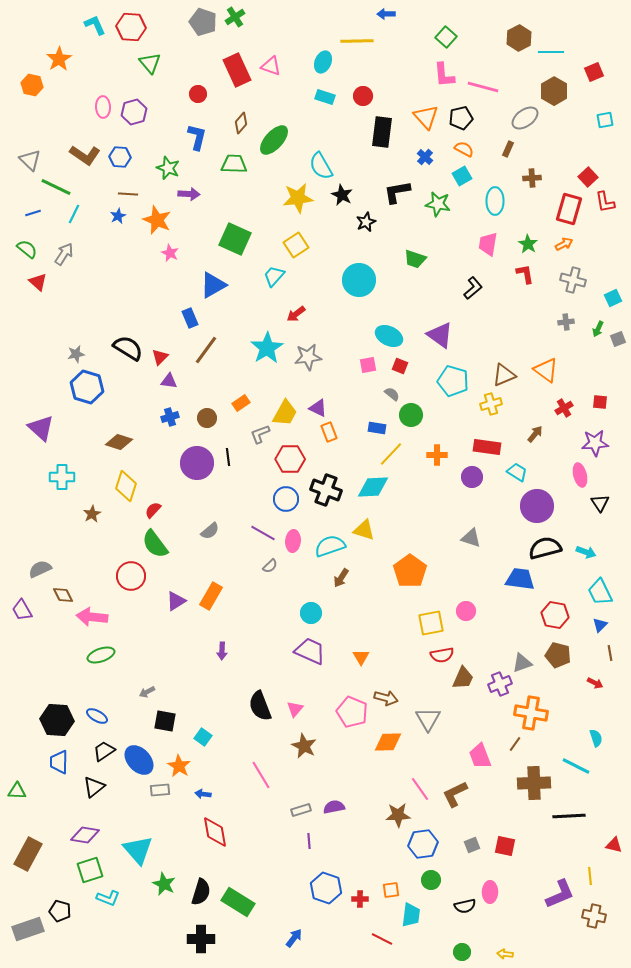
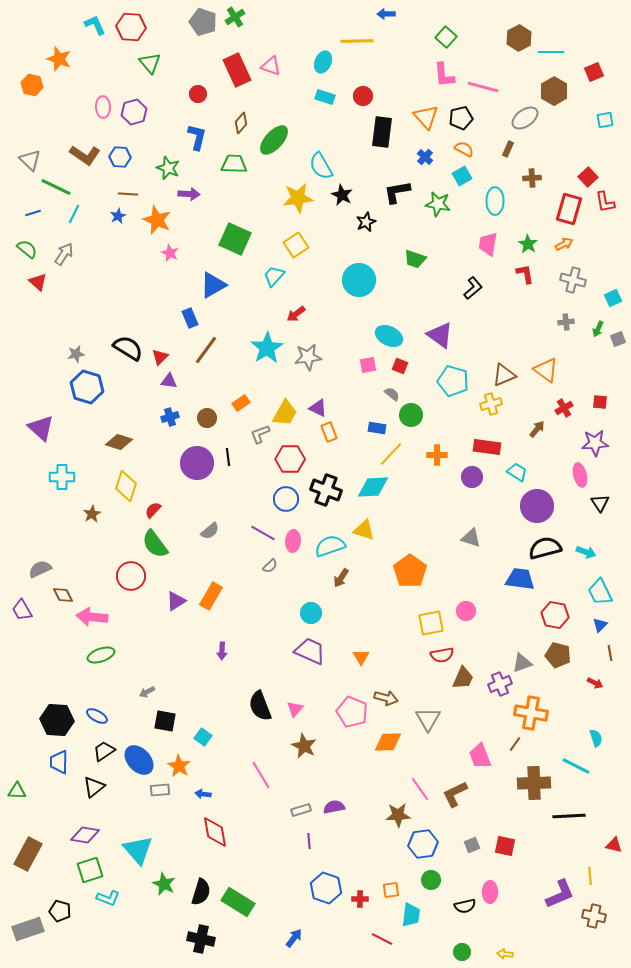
orange star at (59, 59): rotated 20 degrees counterclockwise
brown arrow at (535, 434): moved 2 px right, 5 px up
black cross at (201, 939): rotated 12 degrees clockwise
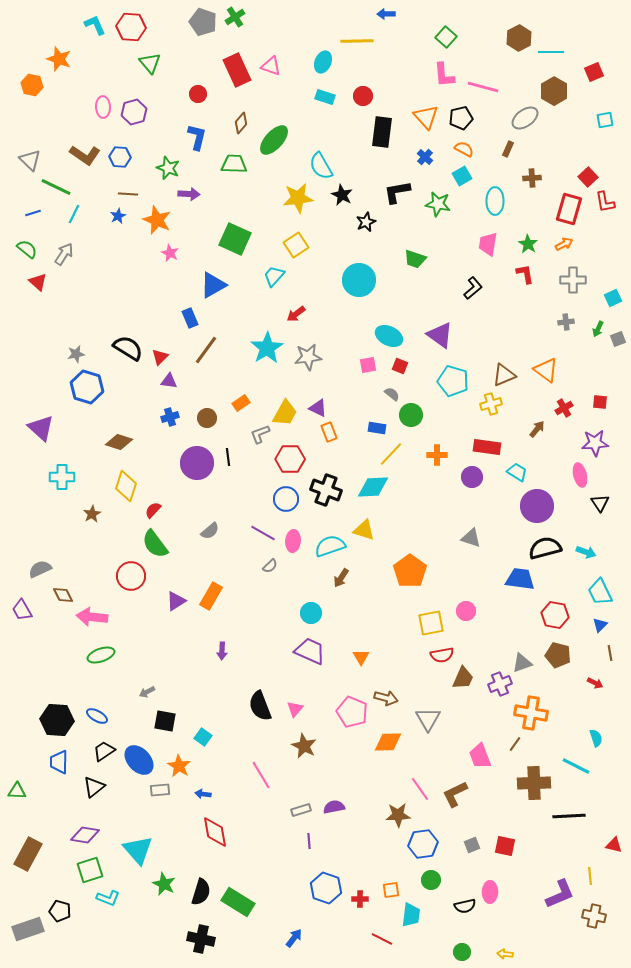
gray cross at (573, 280): rotated 15 degrees counterclockwise
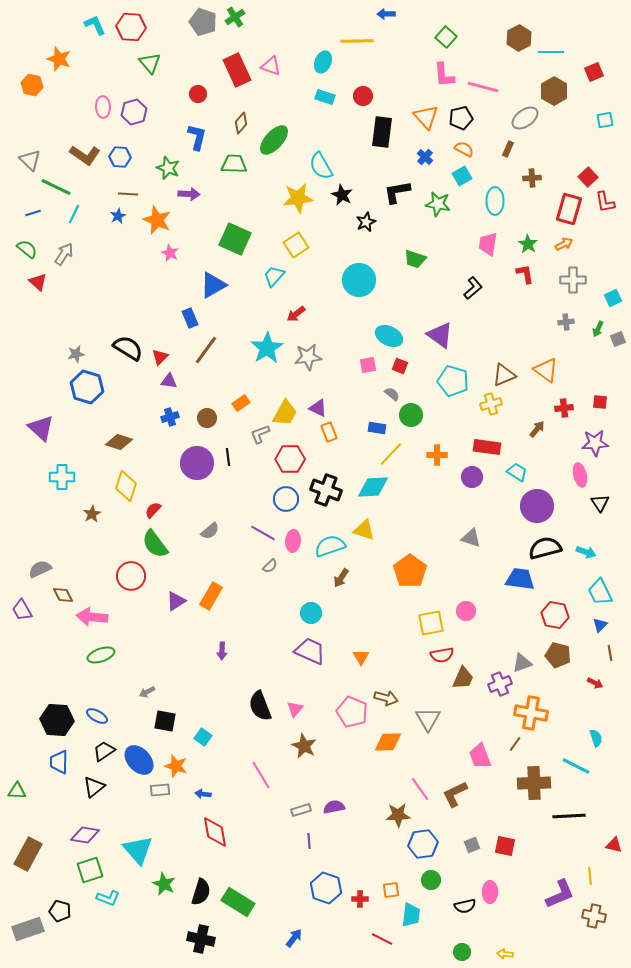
red cross at (564, 408): rotated 24 degrees clockwise
orange star at (179, 766): moved 3 px left; rotated 15 degrees counterclockwise
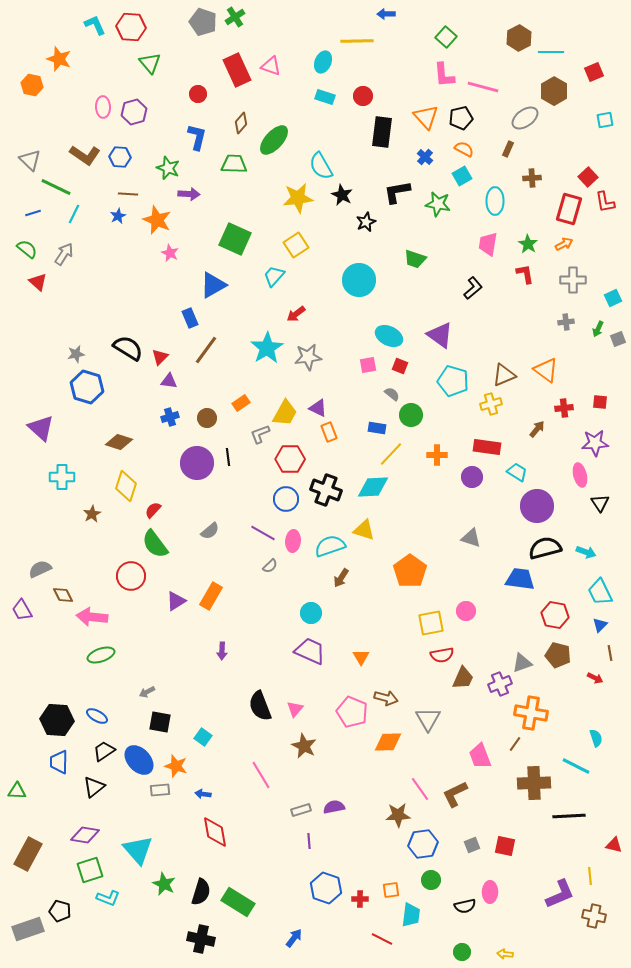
red arrow at (595, 683): moved 5 px up
black square at (165, 721): moved 5 px left, 1 px down
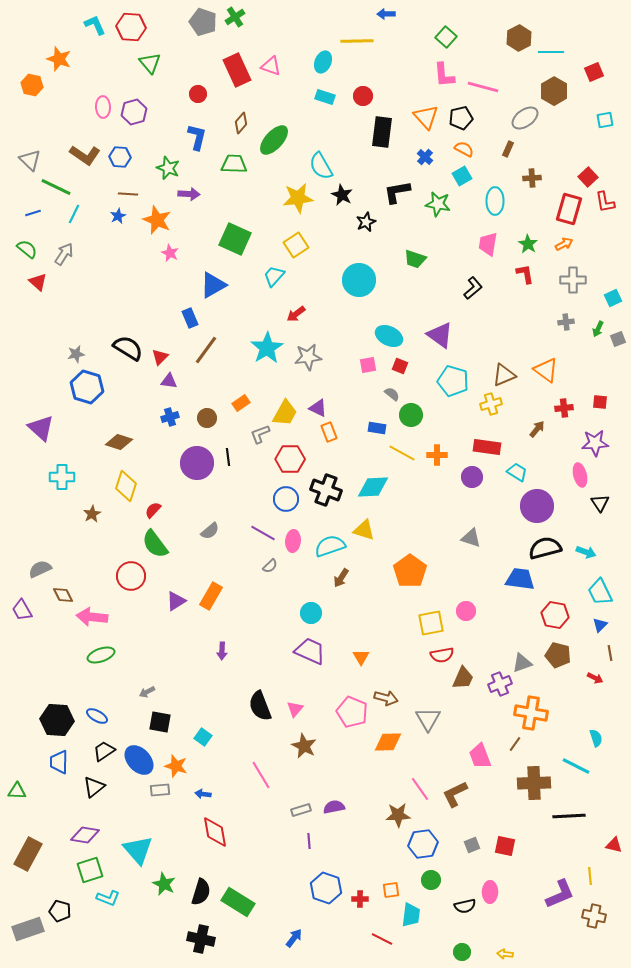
yellow line at (391, 454): moved 11 px right, 1 px up; rotated 76 degrees clockwise
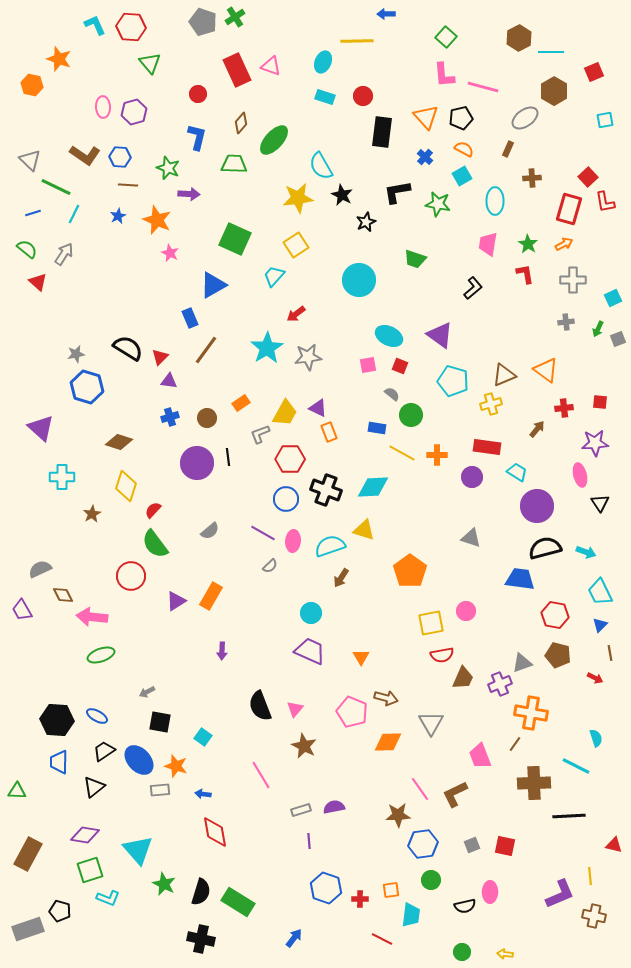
brown line at (128, 194): moved 9 px up
gray triangle at (428, 719): moved 3 px right, 4 px down
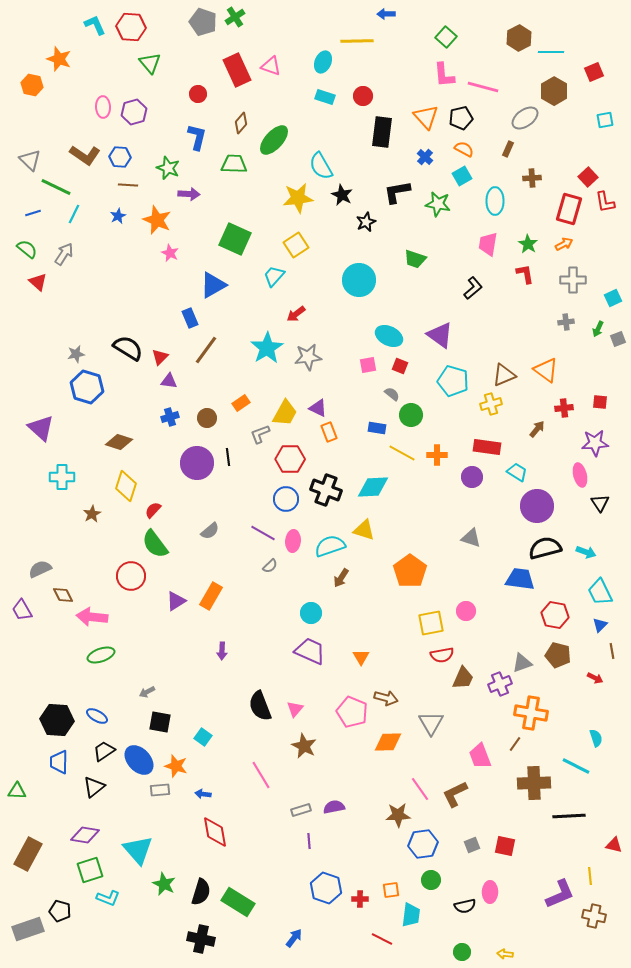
brown line at (610, 653): moved 2 px right, 2 px up
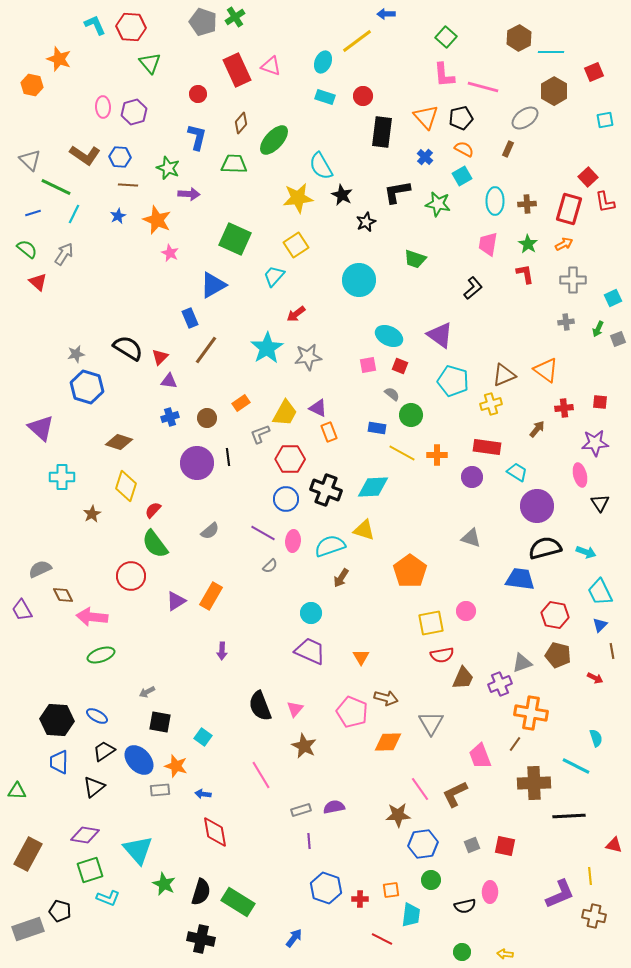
yellow line at (357, 41): rotated 36 degrees counterclockwise
brown cross at (532, 178): moved 5 px left, 26 px down
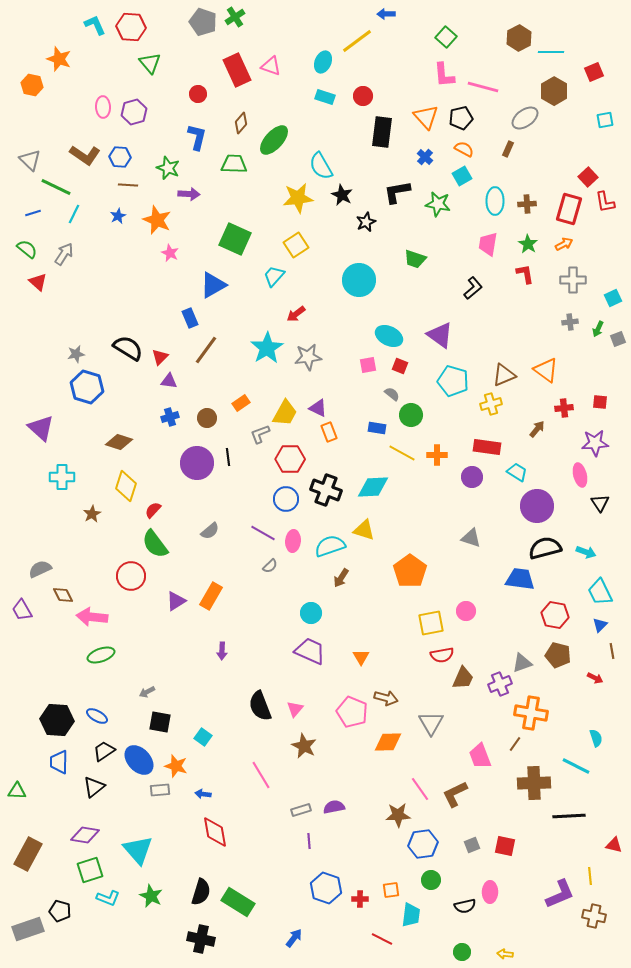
gray cross at (566, 322): moved 4 px right
green star at (164, 884): moved 13 px left, 12 px down
